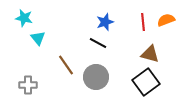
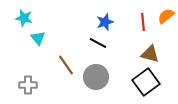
orange semicircle: moved 4 px up; rotated 18 degrees counterclockwise
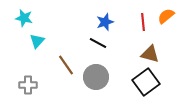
cyan triangle: moved 1 px left, 3 px down; rotated 21 degrees clockwise
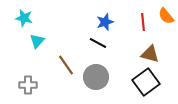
orange semicircle: rotated 90 degrees counterclockwise
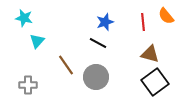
black square: moved 9 px right
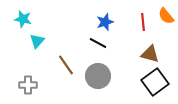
cyan star: moved 1 px left, 1 px down
gray circle: moved 2 px right, 1 px up
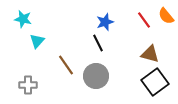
red line: moved 1 px right, 2 px up; rotated 30 degrees counterclockwise
black line: rotated 36 degrees clockwise
gray circle: moved 2 px left
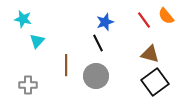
brown line: rotated 35 degrees clockwise
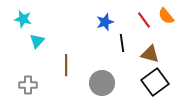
black line: moved 24 px right; rotated 18 degrees clockwise
gray circle: moved 6 px right, 7 px down
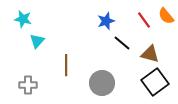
blue star: moved 1 px right, 1 px up
black line: rotated 42 degrees counterclockwise
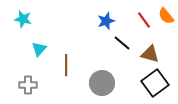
cyan triangle: moved 2 px right, 8 px down
black square: moved 1 px down
